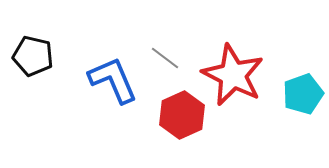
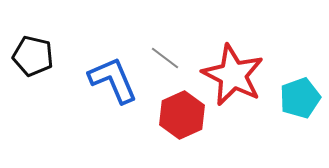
cyan pentagon: moved 3 px left, 4 px down
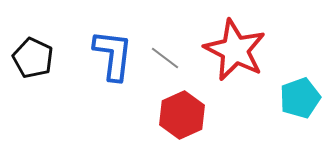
black pentagon: moved 2 px down; rotated 12 degrees clockwise
red star: moved 2 px right, 25 px up
blue L-shape: moved 25 px up; rotated 30 degrees clockwise
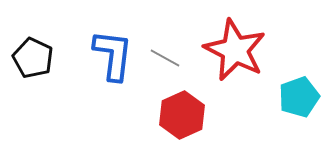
gray line: rotated 8 degrees counterclockwise
cyan pentagon: moved 1 px left, 1 px up
